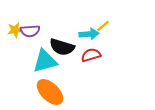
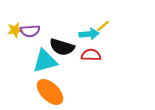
red semicircle: rotated 18 degrees clockwise
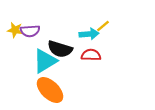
yellow star: rotated 21 degrees clockwise
black semicircle: moved 2 px left, 2 px down
cyan triangle: rotated 16 degrees counterclockwise
orange ellipse: moved 2 px up
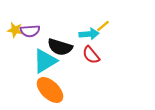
black semicircle: moved 2 px up
red semicircle: rotated 132 degrees counterclockwise
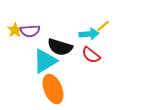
yellow star: rotated 28 degrees clockwise
red semicircle: rotated 12 degrees counterclockwise
orange ellipse: moved 3 px right, 1 px up; rotated 24 degrees clockwise
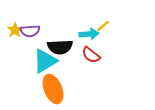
black semicircle: rotated 20 degrees counterclockwise
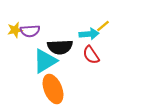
yellow star: rotated 21 degrees clockwise
red semicircle: rotated 18 degrees clockwise
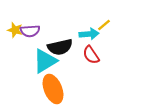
yellow line: moved 1 px right, 1 px up
yellow star: rotated 28 degrees clockwise
black semicircle: rotated 10 degrees counterclockwise
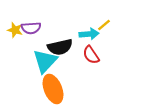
purple semicircle: moved 1 px right, 3 px up
cyan triangle: rotated 16 degrees counterclockwise
